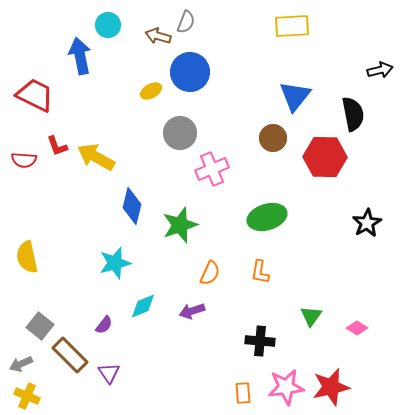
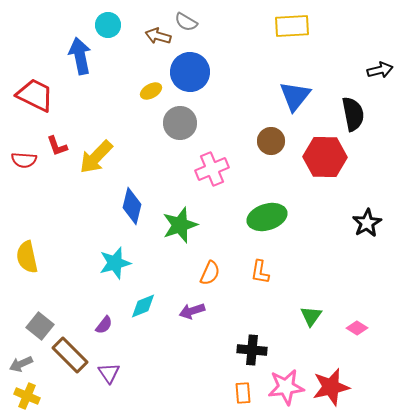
gray semicircle: rotated 100 degrees clockwise
gray circle: moved 10 px up
brown circle: moved 2 px left, 3 px down
yellow arrow: rotated 75 degrees counterclockwise
black cross: moved 8 px left, 9 px down
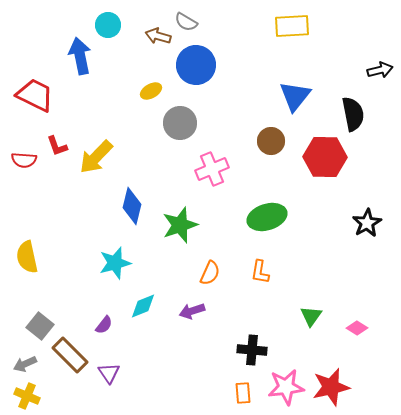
blue circle: moved 6 px right, 7 px up
gray arrow: moved 4 px right
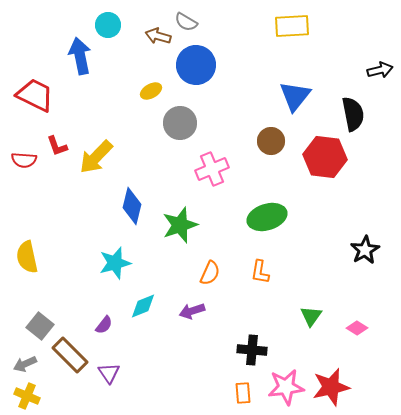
red hexagon: rotated 6 degrees clockwise
black star: moved 2 px left, 27 px down
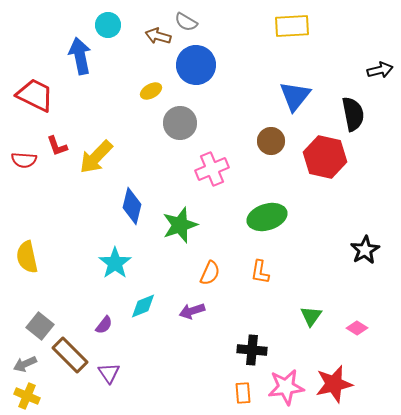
red hexagon: rotated 6 degrees clockwise
cyan star: rotated 20 degrees counterclockwise
red star: moved 3 px right, 3 px up
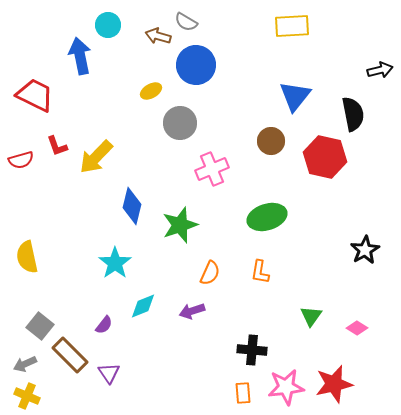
red semicircle: moved 3 px left; rotated 20 degrees counterclockwise
